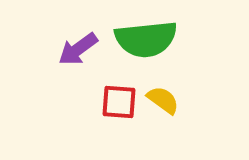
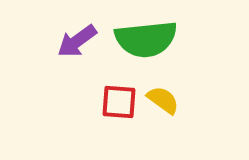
purple arrow: moved 1 px left, 8 px up
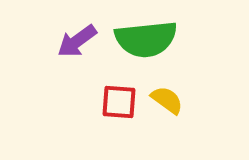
yellow semicircle: moved 4 px right
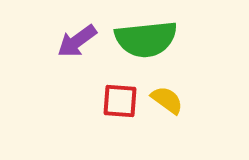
red square: moved 1 px right, 1 px up
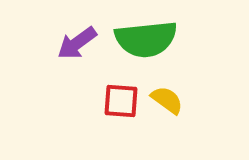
purple arrow: moved 2 px down
red square: moved 1 px right
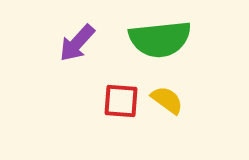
green semicircle: moved 14 px right
purple arrow: rotated 12 degrees counterclockwise
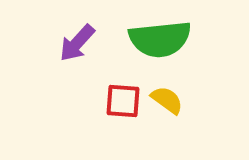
red square: moved 2 px right
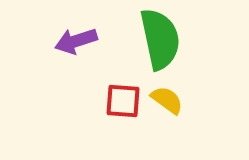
green semicircle: rotated 96 degrees counterclockwise
purple arrow: moved 1 px left, 2 px up; rotated 30 degrees clockwise
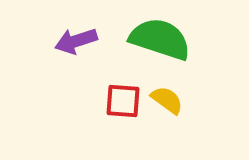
green semicircle: rotated 60 degrees counterclockwise
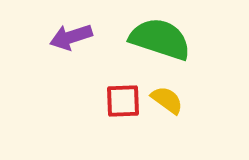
purple arrow: moved 5 px left, 4 px up
red square: rotated 6 degrees counterclockwise
